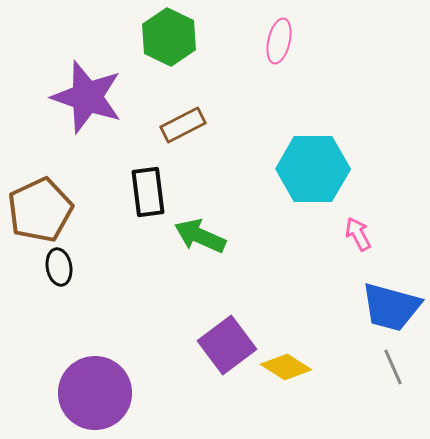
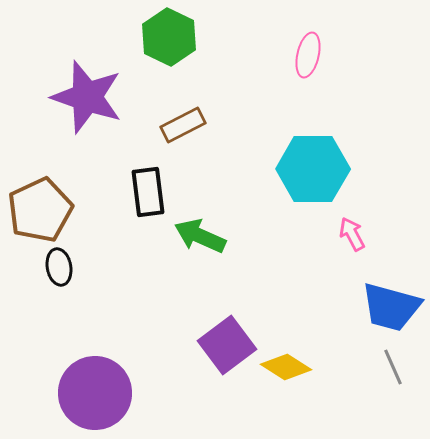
pink ellipse: moved 29 px right, 14 px down
pink arrow: moved 6 px left
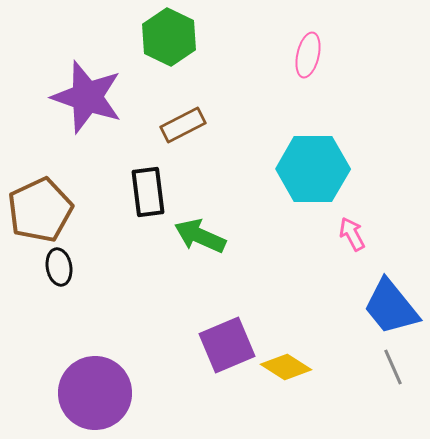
blue trapezoid: rotated 36 degrees clockwise
purple square: rotated 14 degrees clockwise
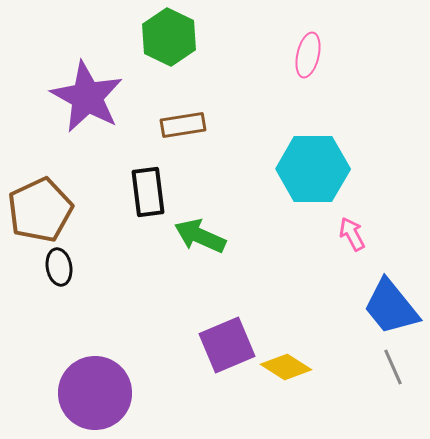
purple star: rotated 10 degrees clockwise
brown rectangle: rotated 18 degrees clockwise
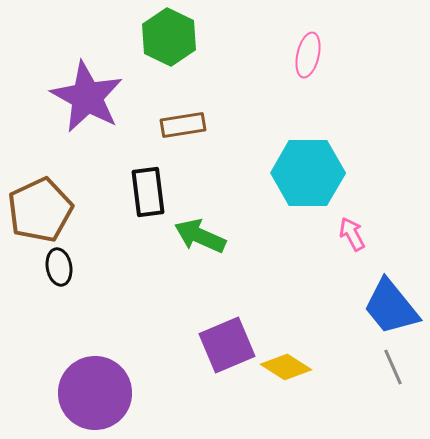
cyan hexagon: moved 5 px left, 4 px down
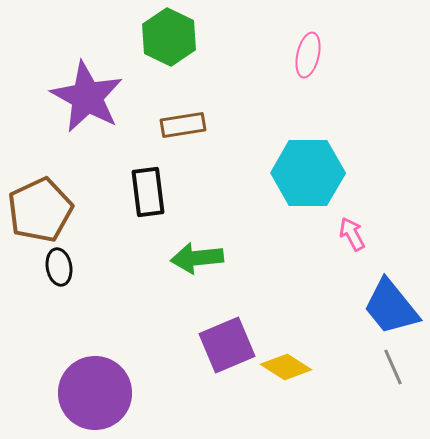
green arrow: moved 3 px left, 22 px down; rotated 30 degrees counterclockwise
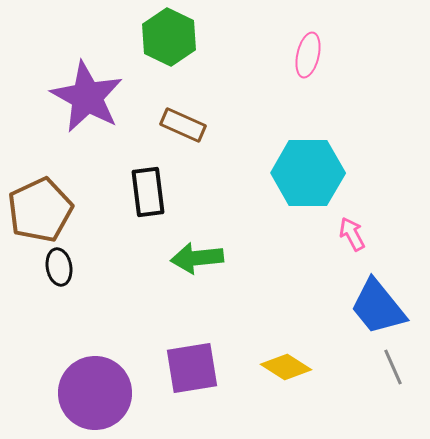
brown rectangle: rotated 33 degrees clockwise
blue trapezoid: moved 13 px left
purple square: moved 35 px left, 23 px down; rotated 14 degrees clockwise
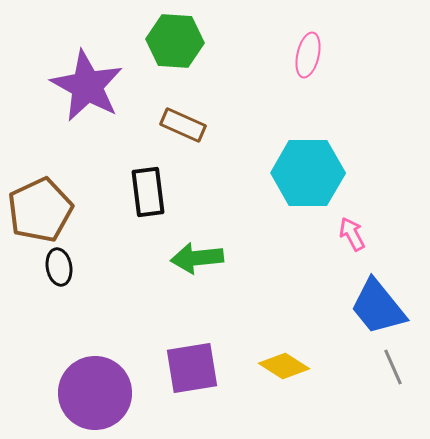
green hexagon: moved 6 px right, 4 px down; rotated 22 degrees counterclockwise
purple star: moved 11 px up
yellow diamond: moved 2 px left, 1 px up
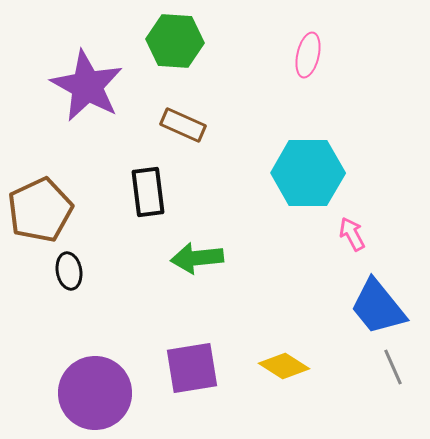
black ellipse: moved 10 px right, 4 px down
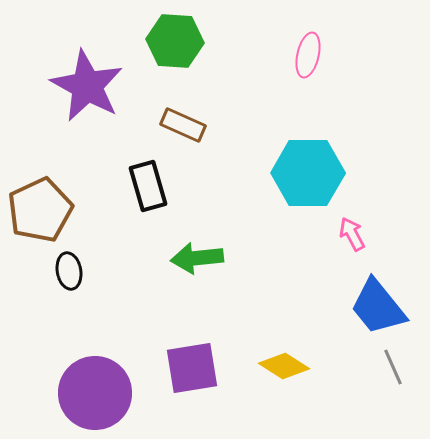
black rectangle: moved 6 px up; rotated 9 degrees counterclockwise
